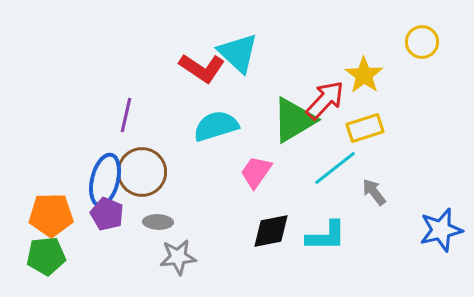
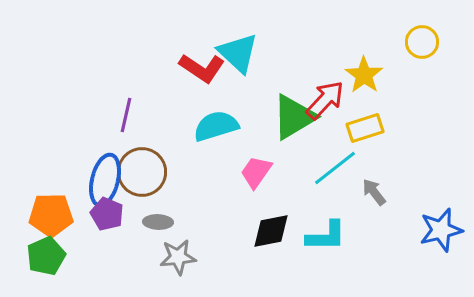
green triangle: moved 3 px up
green pentagon: rotated 18 degrees counterclockwise
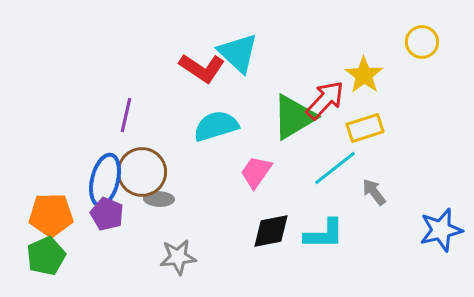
gray ellipse: moved 1 px right, 23 px up
cyan L-shape: moved 2 px left, 2 px up
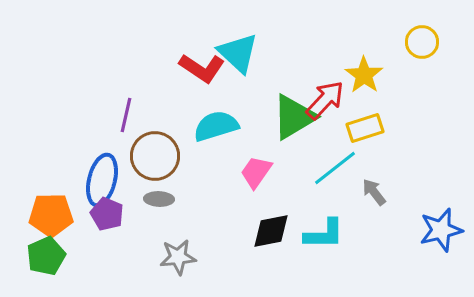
brown circle: moved 13 px right, 16 px up
blue ellipse: moved 3 px left
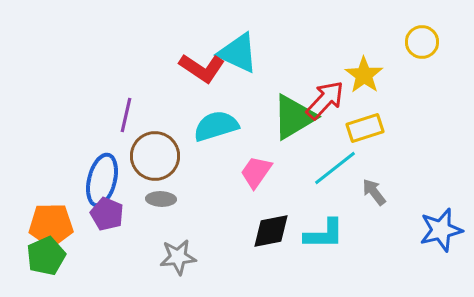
cyan triangle: rotated 18 degrees counterclockwise
gray ellipse: moved 2 px right
orange pentagon: moved 10 px down
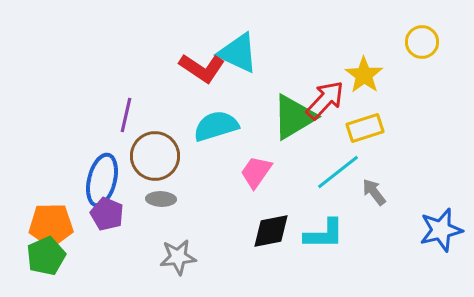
cyan line: moved 3 px right, 4 px down
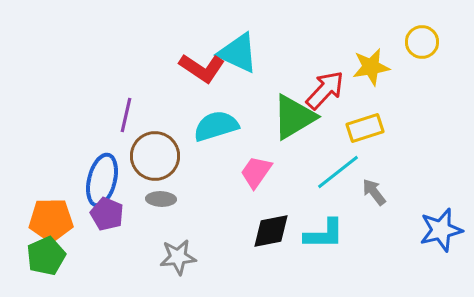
yellow star: moved 7 px right, 8 px up; rotated 27 degrees clockwise
red arrow: moved 10 px up
orange pentagon: moved 5 px up
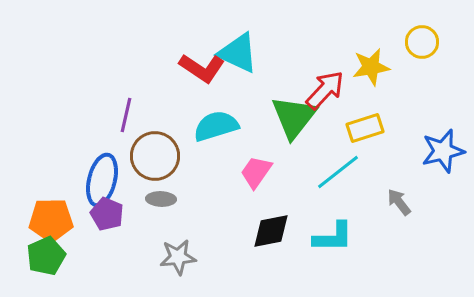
green triangle: rotated 21 degrees counterclockwise
gray arrow: moved 25 px right, 10 px down
blue star: moved 2 px right, 79 px up
cyan L-shape: moved 9 px right, 3 px down
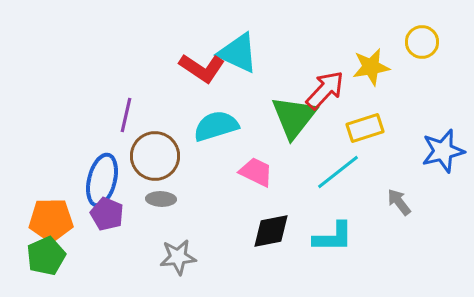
pink trapezoid: rotated 81 degrees clockwise
